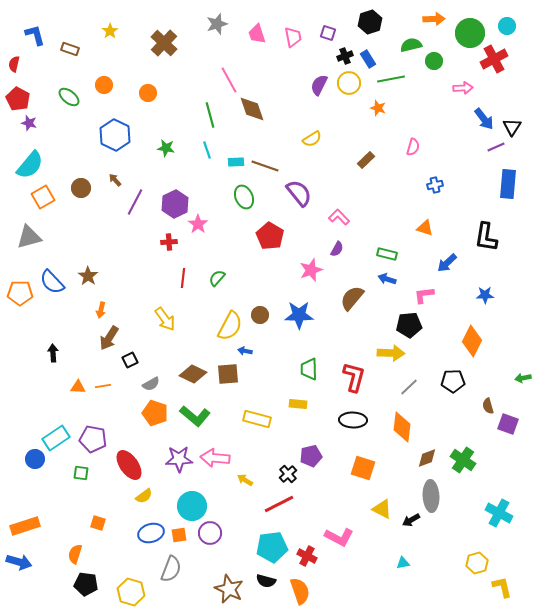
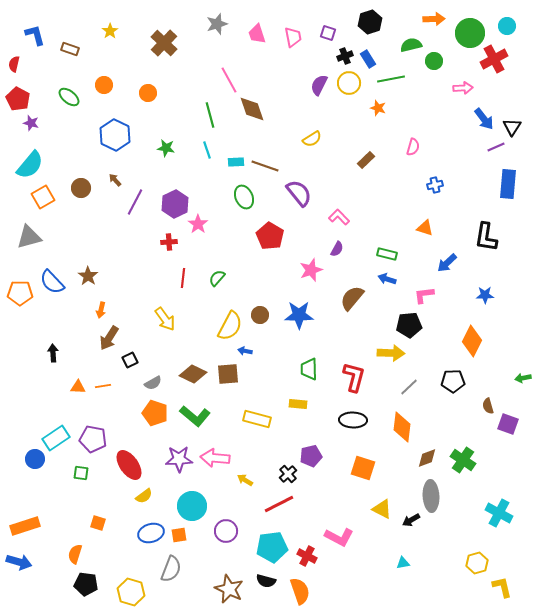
purple star at (29, 123): moved 2 px right
gray semicircle at (151, 384): moved 2 px right, 1 px up
purple circle at (210, 533): moved 16 px right, 2 px up
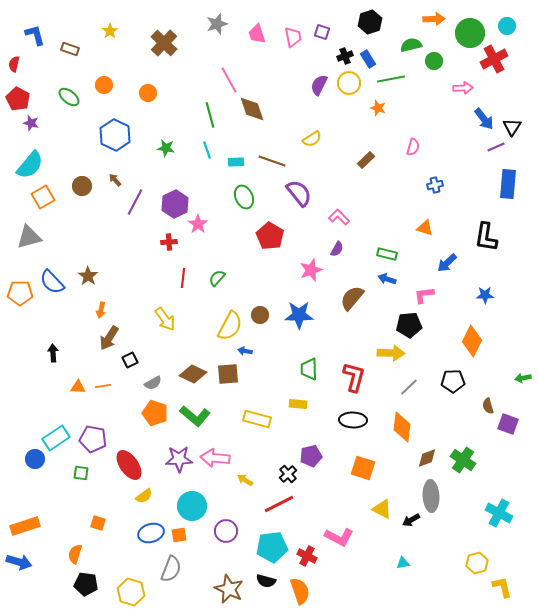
purple square at (328, 33): moved 6 px left, 1 px up
brown line at (265, 166): moved 7 px right, 5 px up
brown circle at (81, 188): moved 1 px right, 2 px up
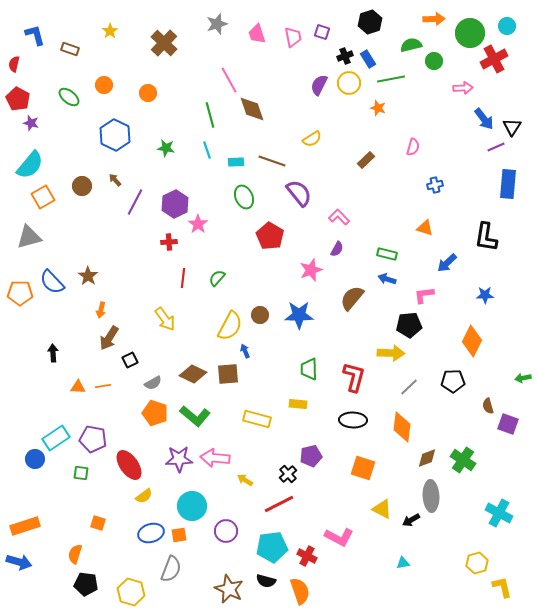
blue arrow at (245, 351): rotated 56 degrees clockwise
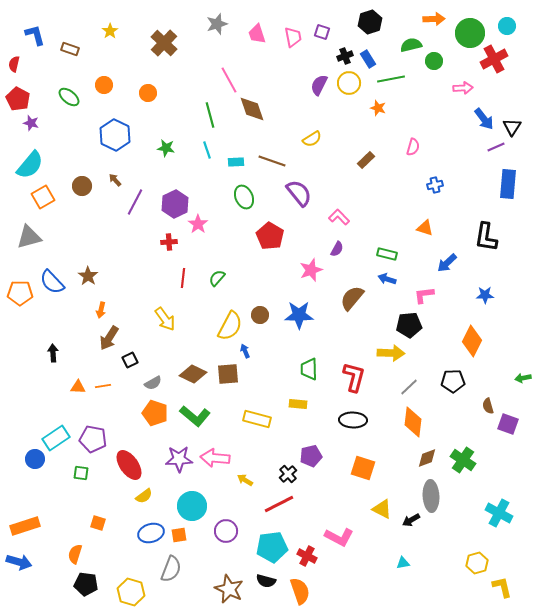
orange diamond at (402, 427): moved 11 px right, 5 px up
